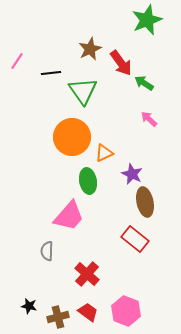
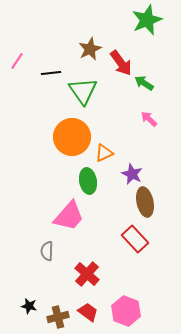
red rectangle: rotated 8 degrees clockwise
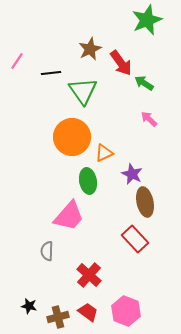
red cross: moved 2 px right, 1 px down
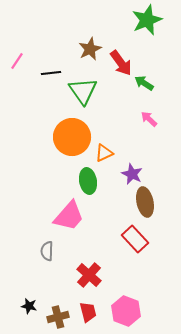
red trapezoid: rotated 40 degrees clockwise
